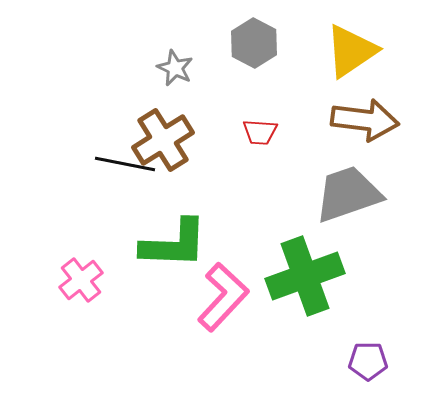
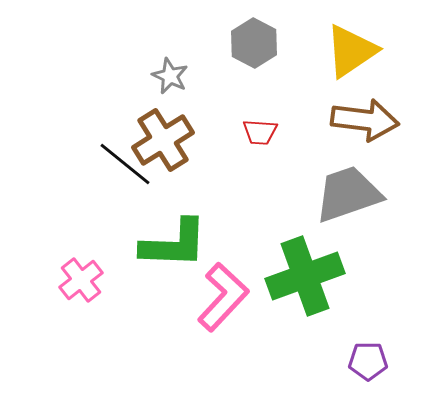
gray star: moved 5 px left, 8 px down
black line: rotated 28 degrees clockwise
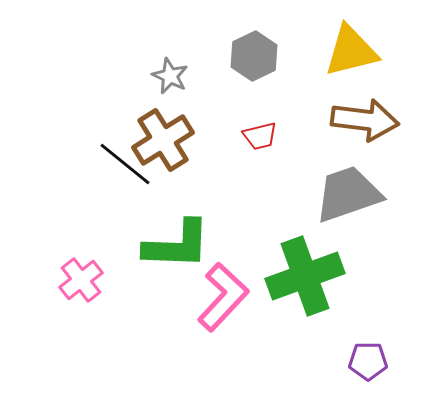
gray hexagon: moved 13 px down; rotated 6 degrees clockwise
yellow triangle: rotated 20 degrees clockwise
red trapezoid: moved 4 px down; rotated 18 degrees counterclockwise
green L-shape: moved 3 px right, 1 px down
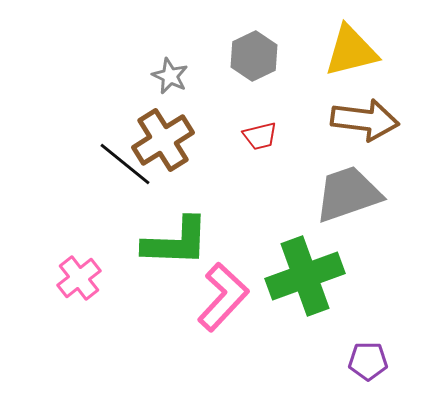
green L-shape: moved 1 px left, 3 px up
pink cross: moved 2 px left, 2 px up
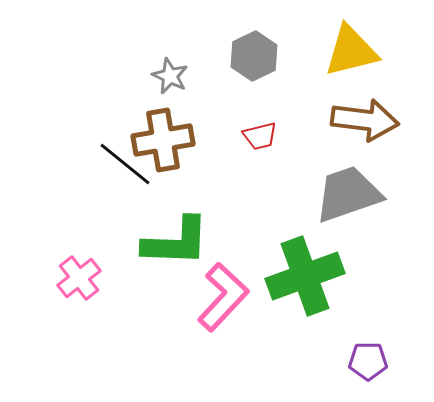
brown cross: rotated 22 degrees clockwise
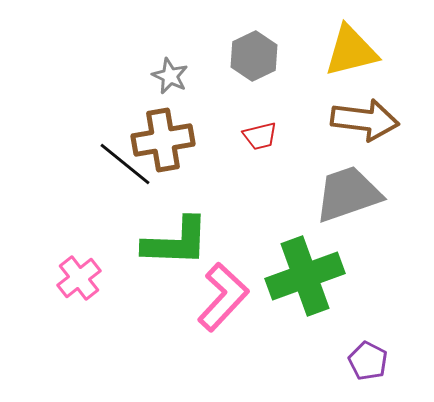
purple pentagon: rotated 27 degrees clockwise
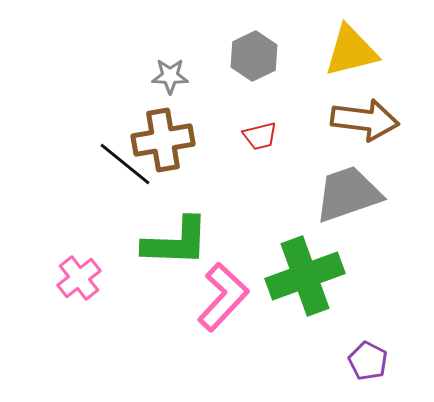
gray star: rotated 24 degrees counterclockwise
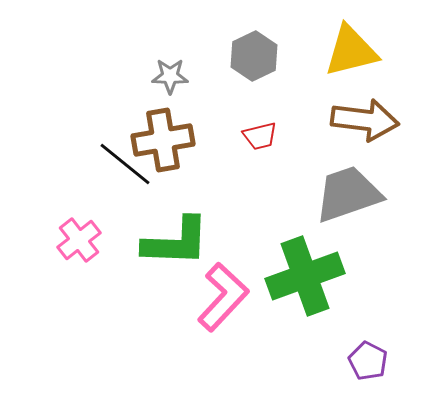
pink cross: moved 38 px up
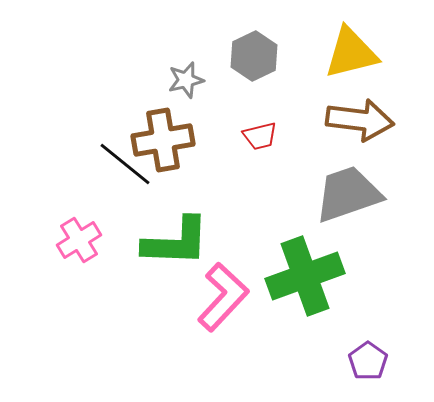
yellow triangle: moved 2 px down
gray star: moved 16 px right, 4 px down; rotated 15 degrees counterclockwise
brown arrow: moved 5 px left
pink cross: rotated 6 degrees clockwise
purple pentagon: rotated 9 degrees clockwise
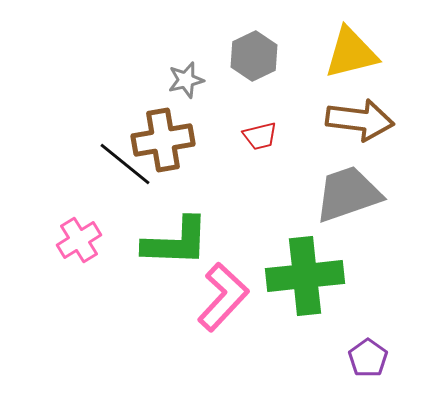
green cross: rotated 14 degrees clockwise
purple pentagon: moved 3 px up
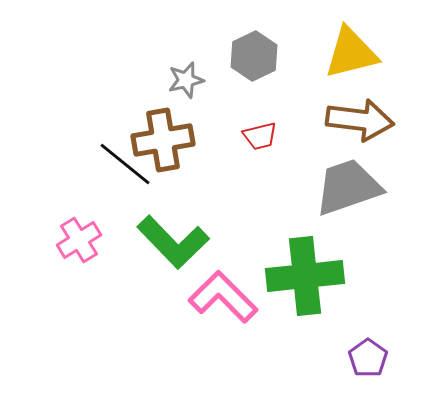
gray trapezoid: moved 7 px up
green L-shape: moved 3 px left; rotated 44 degrees clockwise
pink L-shape: rotated 88 degrees counterclockwise
